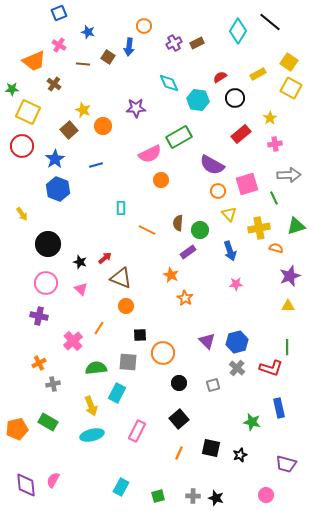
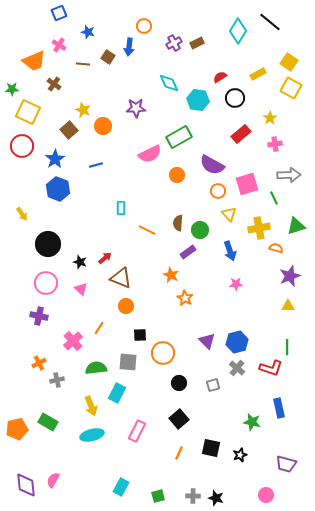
orange circle at (161, 180): moved 16 px right, 5 px up
gray cross at (53, 384): moved 4 px right, 4 px up
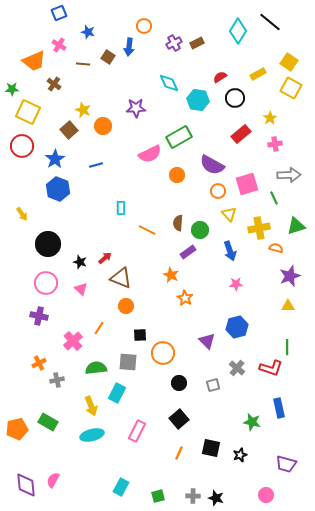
blue hexagon at (237, 342): moved 15 px up
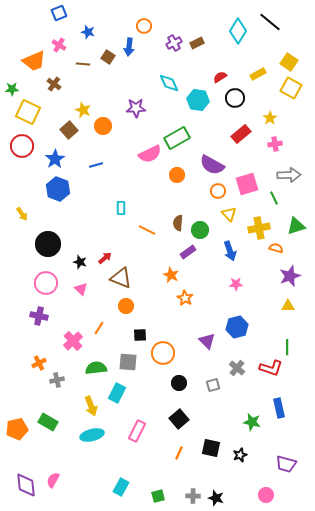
green rectangle at (179, 137): moved 2 px left, 1 px down
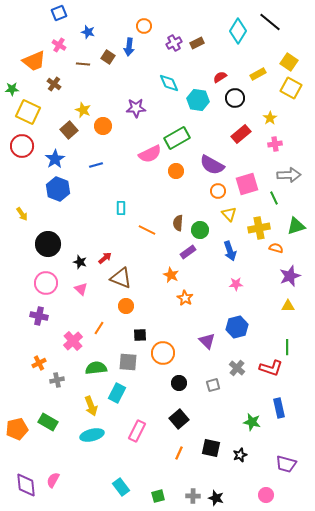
orange circle at (177, 175): moved 1 px left, 4 px up
cyan rectangle at (121, 487): rotated 66 degrees counterclockwise
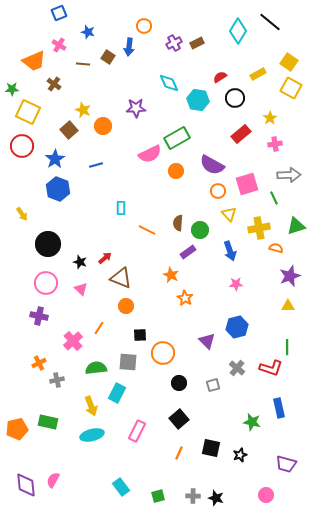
green rectangle at (48, 422): rotated 18 degrees counterclockwise
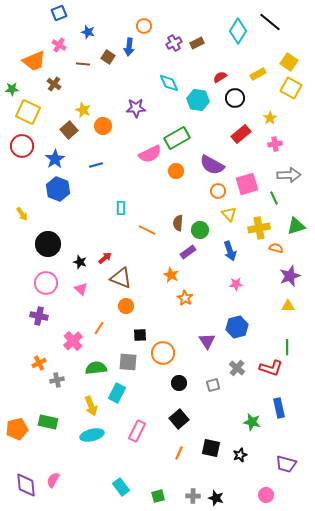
purple triangle at (207, 341): rotated 12 degrees clockwise
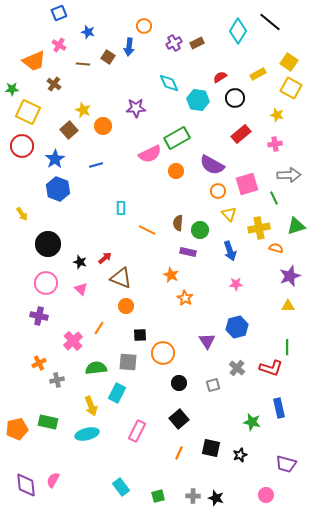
yellow star at (270, 118): moved 7 px right, 3 px up; rotated 24 degrees counterclockwise
purple rectangle at (188, 252): rotated 49 degrees clockwise
cyan ellipse at (92, 435): moved 5 px left, 1 px up
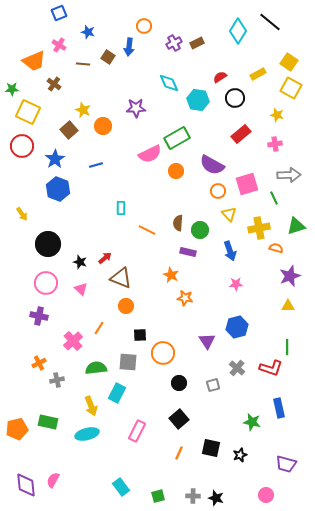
orange star at (185, 298): rotated 21 degrees counterclockwise
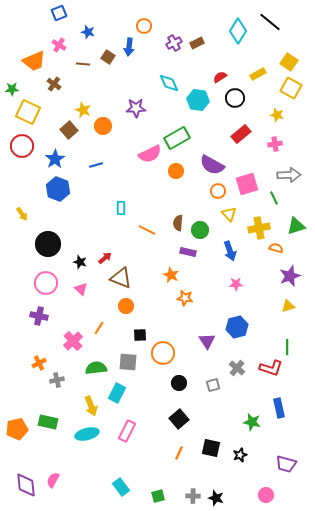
yellow triangle at (288, 306): rotated 16 degrees counterclockwise
pink rectangle at (137, 431): moved 10 px left
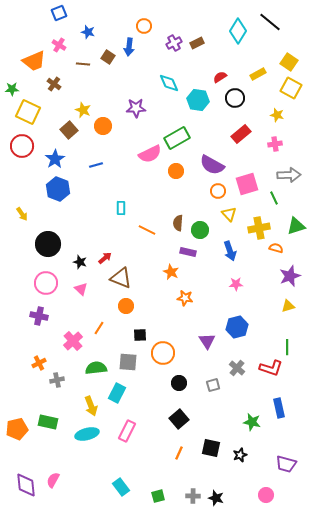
orange star at (171, 275): moved 3 px up
